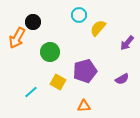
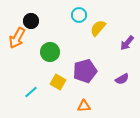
black circle: moved 2 px left, 1 px up
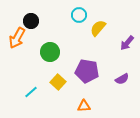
purple pentagon: moved 2 px right; rotated 25 degrees clockwise
yellow square: rotated 14 degrees clockwise
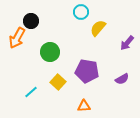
cyan circle: moved 2 px right, 3 px up
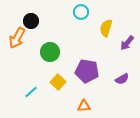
yellow semicircle: moved 8 px right; rotated 24 degrees counterclockwise
